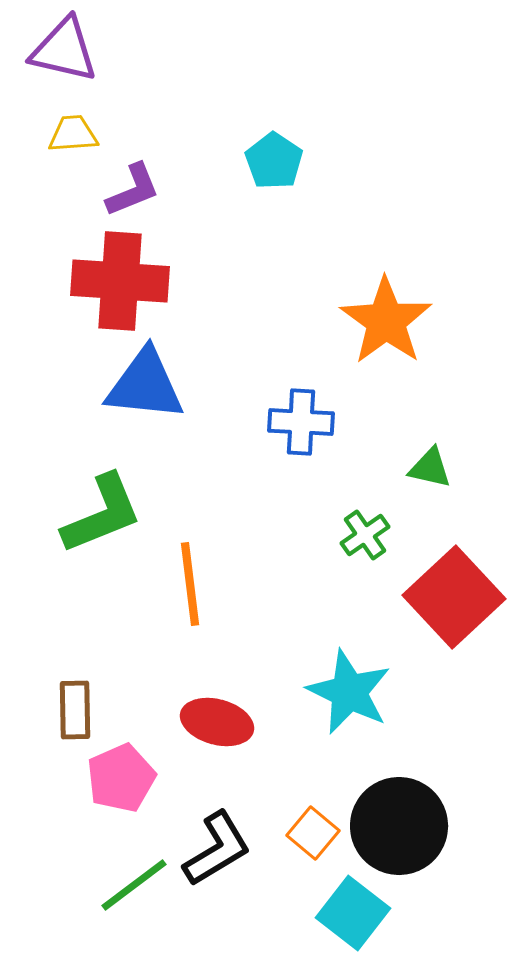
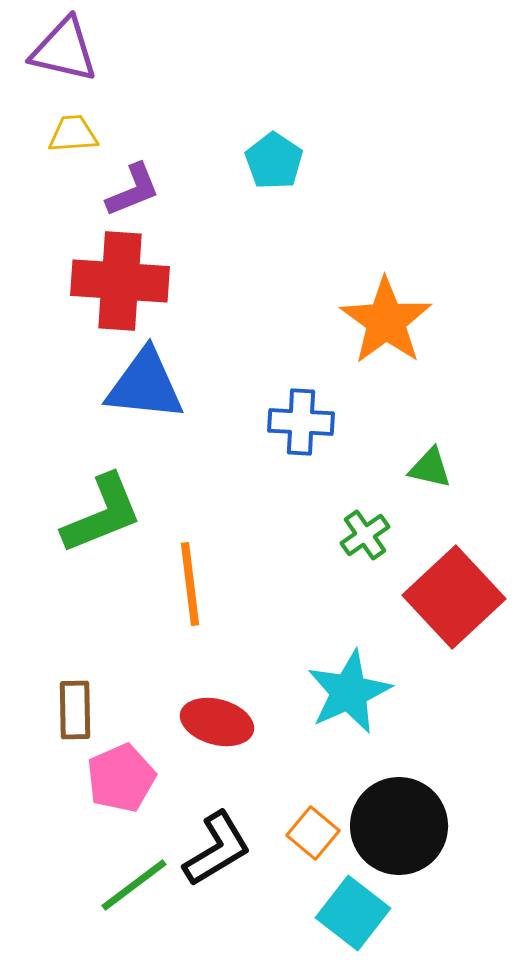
cyan star: rotated 22 degrees clockwise
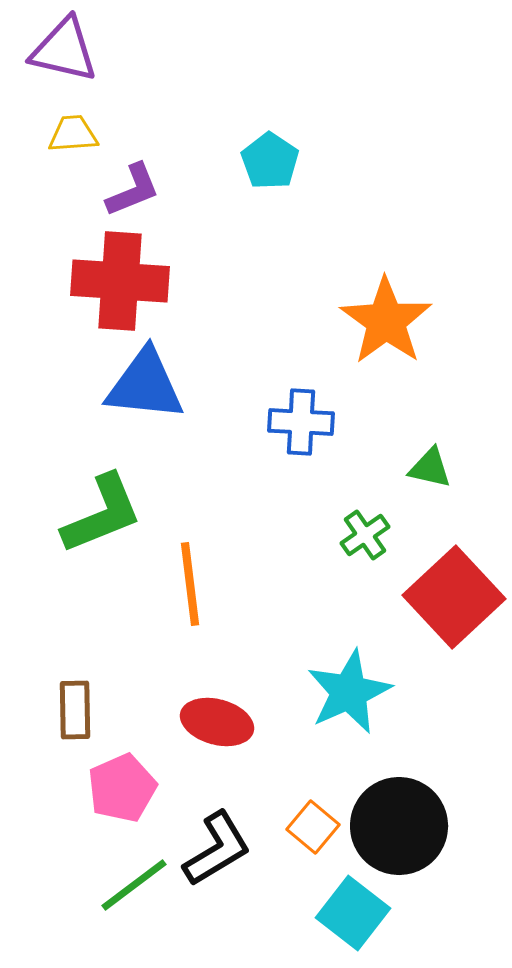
cyan pentagon: moved 4 px left
pink pentagon: moved 1 px right, 10 px down
orange square: moved 6 px up
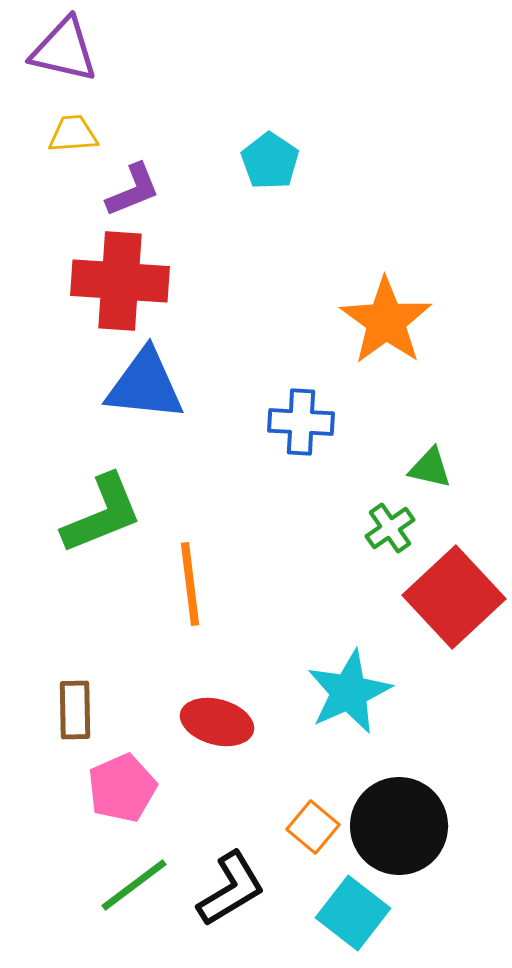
green cross: moved 25 px right, 7 px up
black L-shape: moved 14 px right, 40 px down
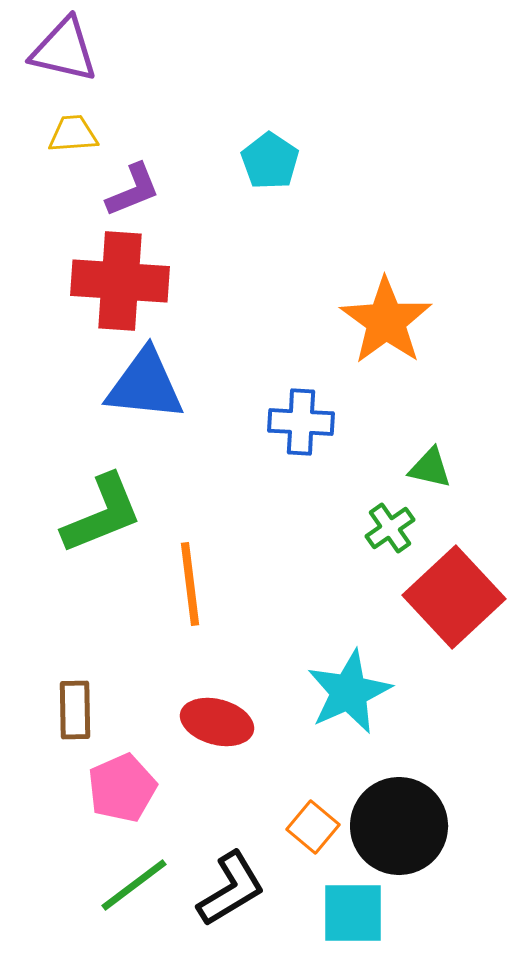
cyan square: rotated 38 degrees counterclockwise
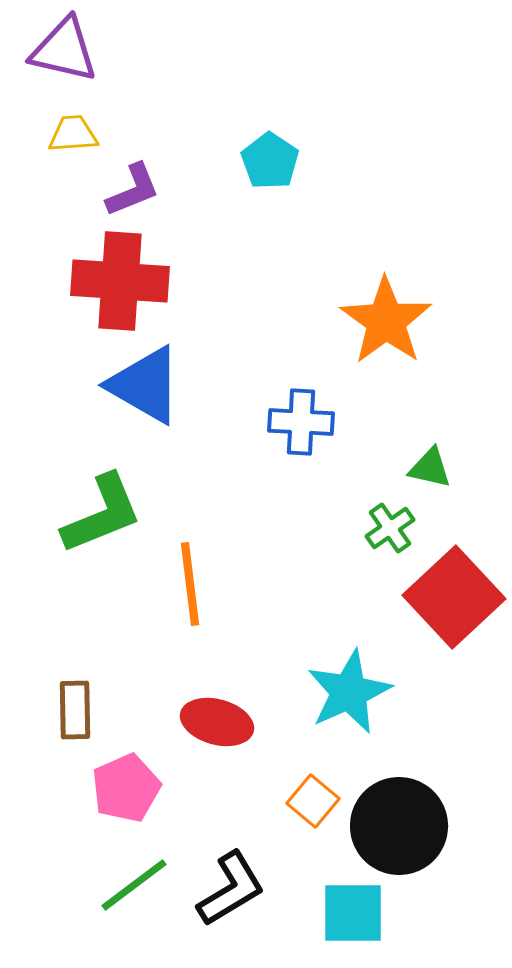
blue triangle: rotated 24 degrees clockwise
pink pentagon: moved 4 px right
orange square: moved 26 px up
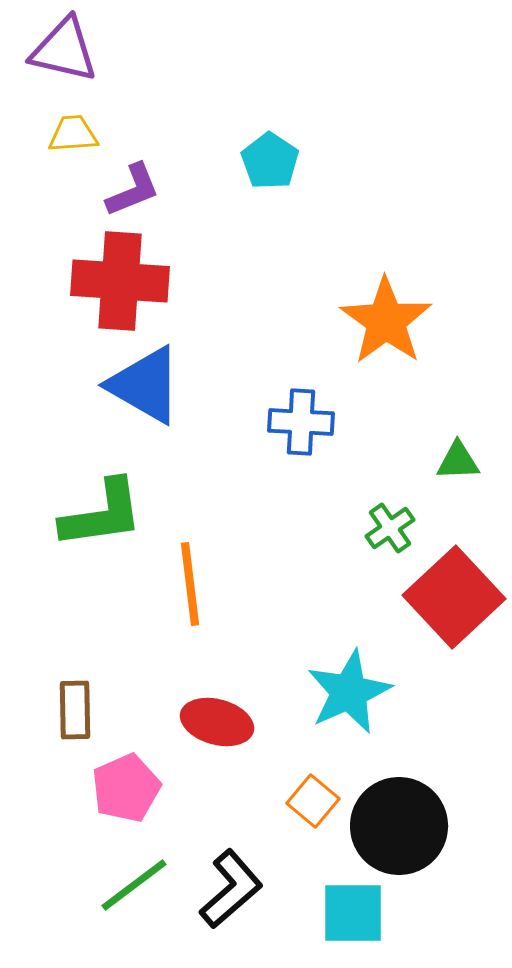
green triangle: moved 28 px right, 7 px up; rotated 15 degrees counterclockwise
green L-shape: rotated 14 degrees clockwise
black L-shape: rotated 10 degrees counterclockwise
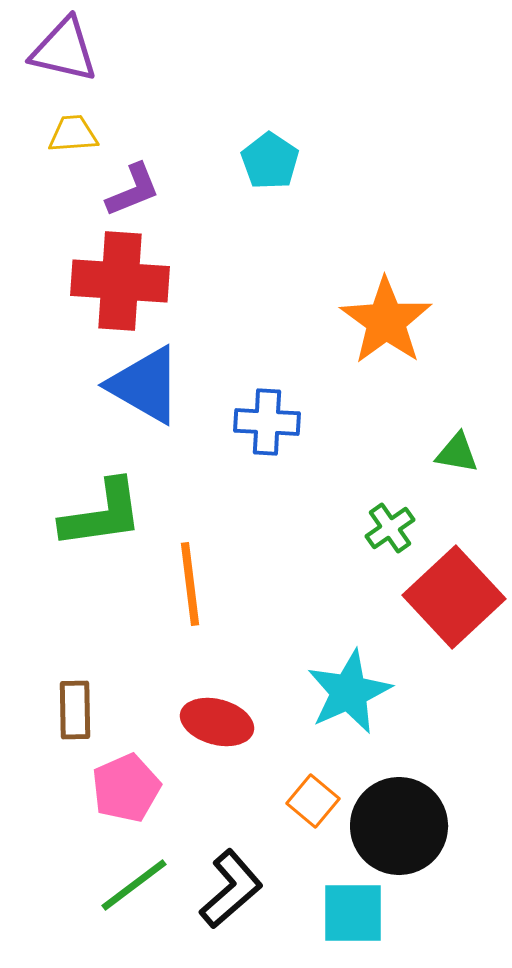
blue cross: moved 34 px left
green triangle: moved 1 px left, 8 px up; rotated 12 degrees clockwise
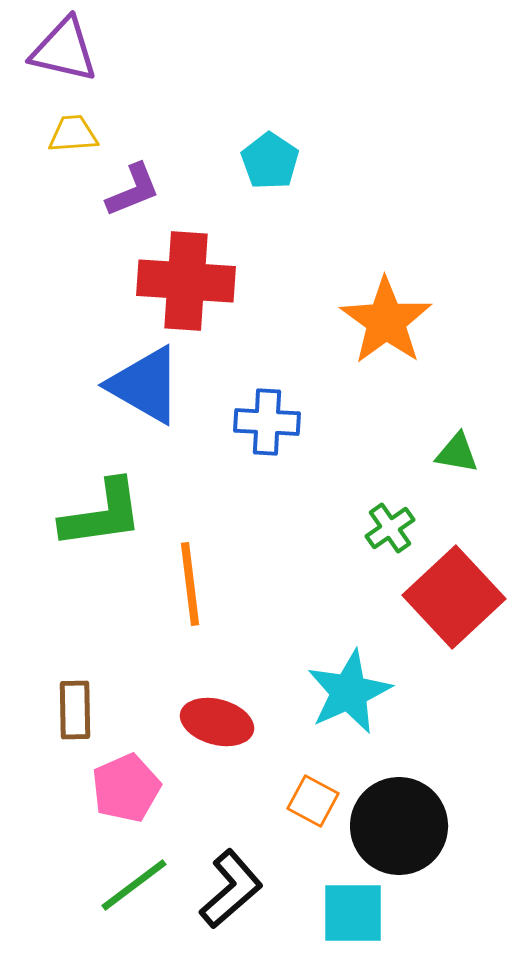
red cross: moved 66 px right
orange square: rotated 12 degrees counterclockwise
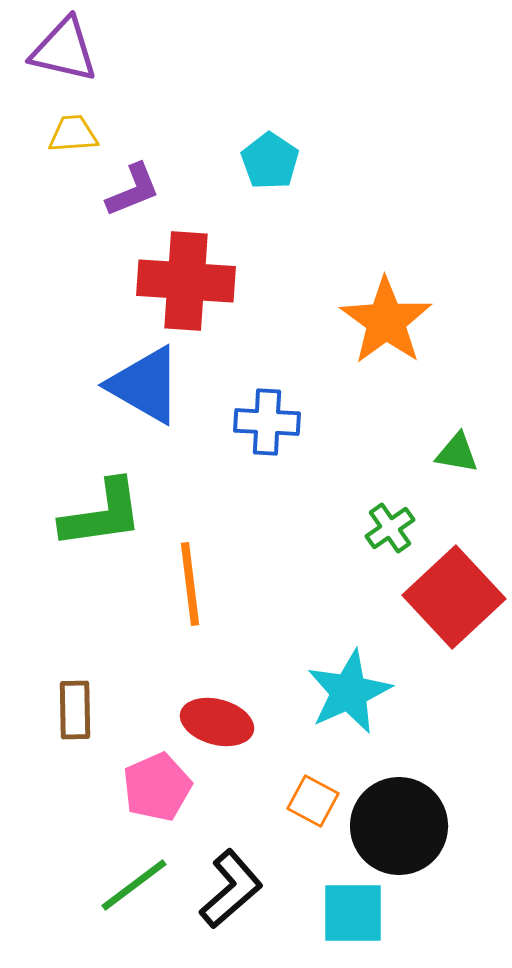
pink pentagon: moved 31 px right, 1 px up
